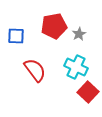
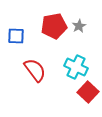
gray star: moved 8 px up
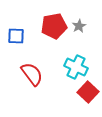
red semicircle: moved 3 px left, 4 px down
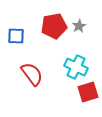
red square: rotated 30 degrees clockwise
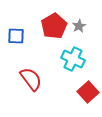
red pentagon: rotated 20 degrees counterclockwise
cyan cross: moved 3 px left, 8 px up
red semicircle: moved 1 px left, 5 px down
red square: rotated 25 degrees counterclockwise
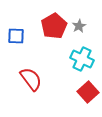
cyan cross: moved 9 px right
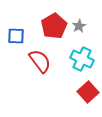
red semicircle: moved 9 px right, 18 px up
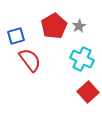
blue square: rotated 18 degrees counterclockwise
red semicircle: moved 10 px left, 1 px up
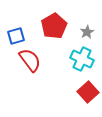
gray star: moved 8 px right, 6 px down
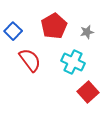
gray star: rotated 16 degrees clockwise
blue square: moved 3 px left, 5 px up; rotated 30 degrees counterclockwise
cyan cross: moved 9 px left, 3 px down
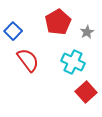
red pentagon: moved 4 px right, 4 px up
gray star: rotated 16 degrees counterclockwise
red semicircle: moved 2 px left
red square: moved 2 px left
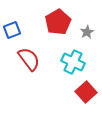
blue square: moved 1 px left, 1 px up; rotated 24 degrees clockwise
red semicircle: moved 1 px right, 1 px up
